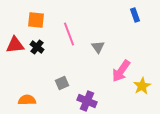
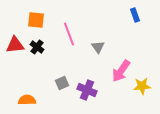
yellow star: rotated 24 degrees clockwise
purple cross: moved 11 px up
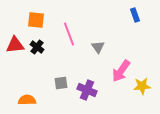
gray square: moved 1 px left; rotated 16 degrees clockwise
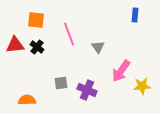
blue rectangle: rotated 24 degrees clockwise
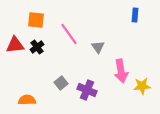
pink line: rotated 15 degrees counterclockwise
black cross: rotated 16 degrees clockwise
pink arrow: rotated 45 degrees counterclockwise
gray square: rotated 32 degrees counterclockwise
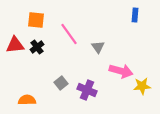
pink arrow: rotated 65 degrees counterclockwise
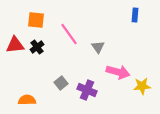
pink arrow: moved 3 px left, 1 px down
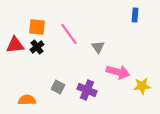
orange square: moved 1 px right, 7 px down
gray square: moved 3 px left, 4 px down; rotated 24 degrees counterclockwise
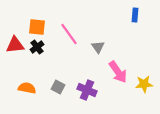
pink arrow: rotated 40 degrees clockwise
yellow star: moved 2 px right, 2 px up
orange semicircle: moved 12 px up; rotated 12 degrees clockwise
